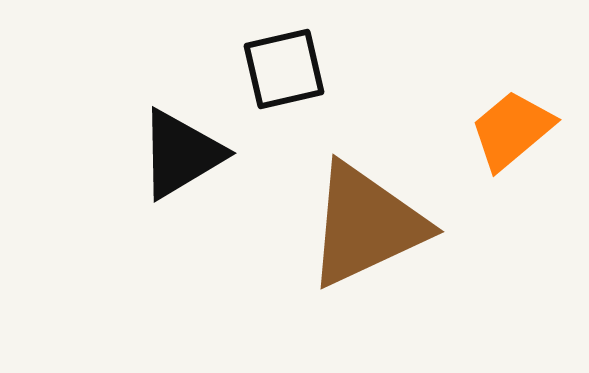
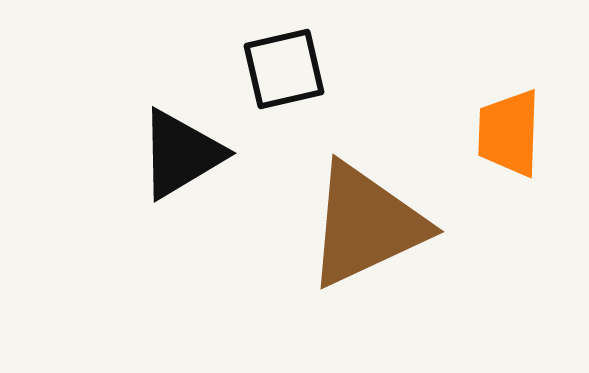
orange trapezoid: moved 3 px left, 3 px down; rotated 48 degrees counterclockwise
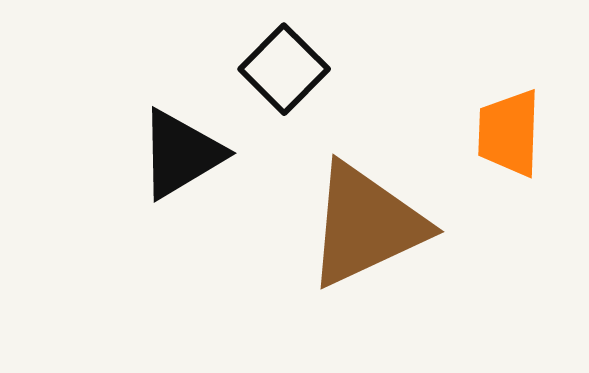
black square: rotated 32 degrees counterclockwise
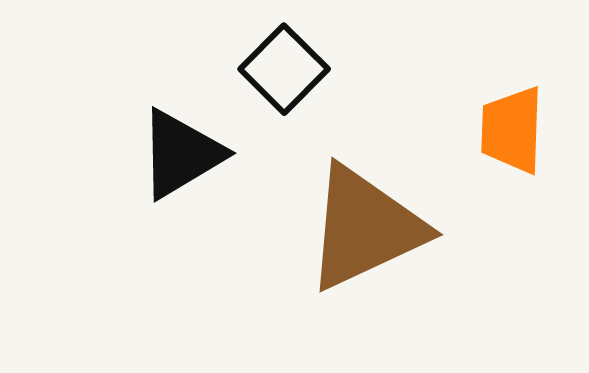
orange trapezoid: moved 3 px right, 3 px up
brown triangle: moved 1 px left, 3 px down
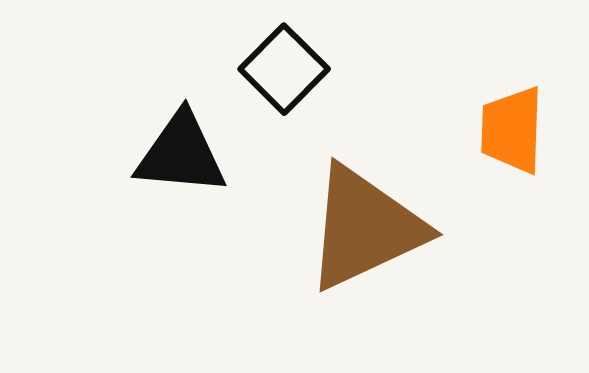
black triangle: rotated 36 degrees clockwise
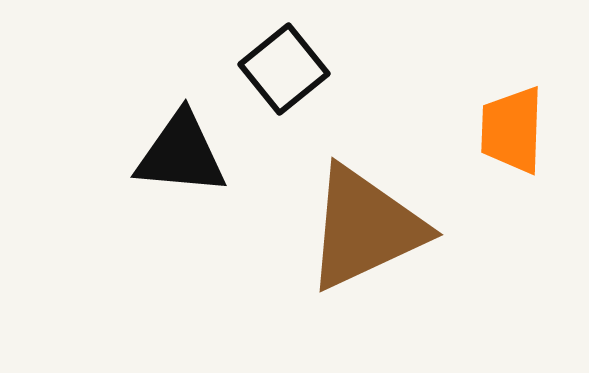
black square: rotated 6 degrees clockwise
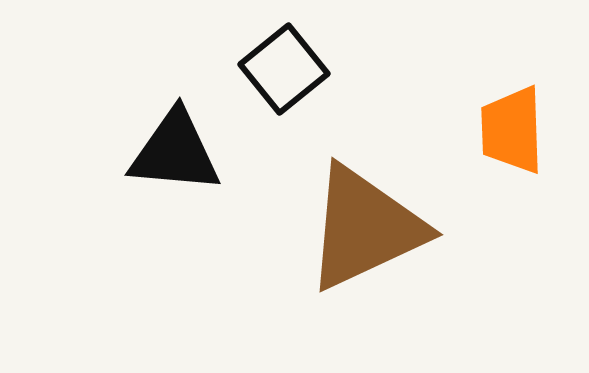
orange trapezoid: rotated 4 degrees counterclockwise
black triangle: moved 6 px left, 2 px up
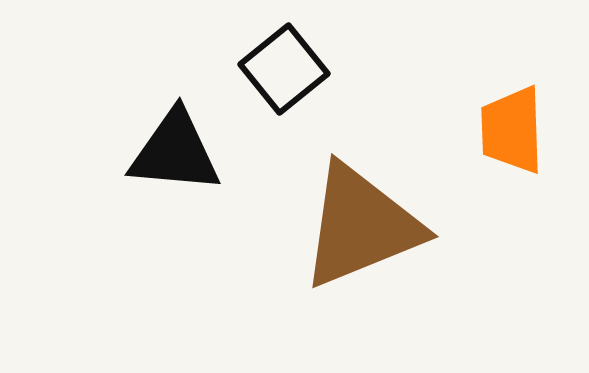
brown triangle: moved 4 px left, 2 px up; rotated 3 degrees clockwise
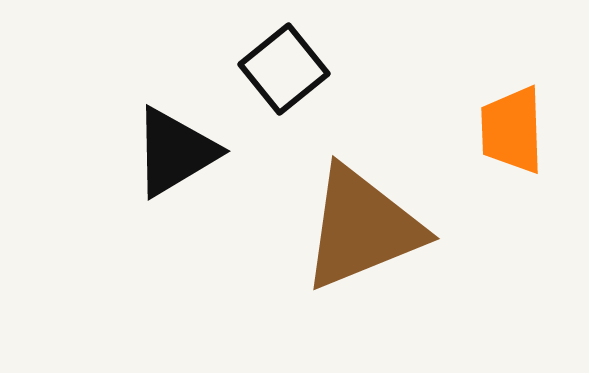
black triangle: rotated 36 degrees counterclockwise
brown triangle: moved 1 px right, 2 px down
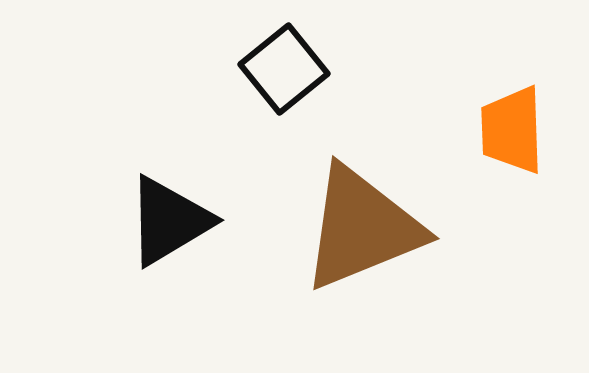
black triangle: moved 6 px left, 69 px down
